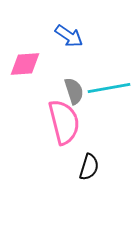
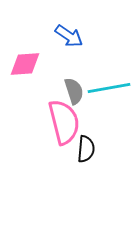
black semicircle: moved 3 px left, 18 px up; rotated 12 degrees counterclockwise
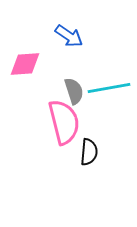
black semicircle: moved 3 px right, 3 px down
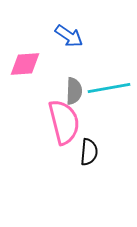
gray semicircle: rotated 20 degrees clockwise
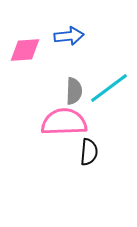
blue arrow: rotated 40 degrees counterclockwise
pink diamond: moved 14 px up
cyan line: rotated 27 degrees counterclockwise
pink semicircle: rotated 78 degrees counterclockwise
